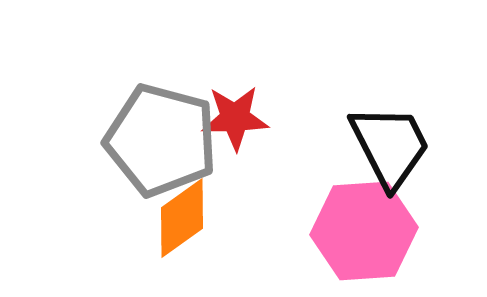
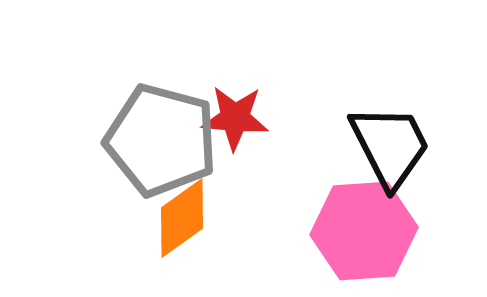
red star: rotated 6 degrees clockwise
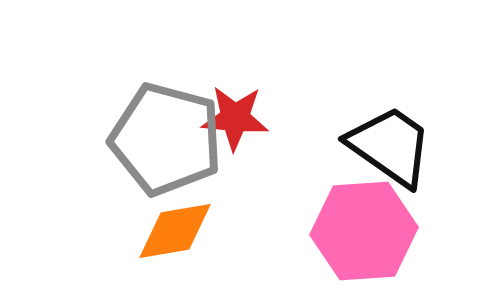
gray pentagon: moved 5 px right, 1 px up
black trapezoid: rotated 28 degrees counterclockwise
orange diamond: moved 7 px left, 13 px down; rotated 26 degrees clockwise
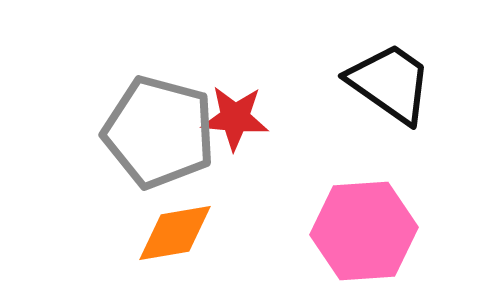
gray pentagon: moved 7 px left, 7 px up
black trapezoid: moved 63 px up
orange diamond: moved 2 px down
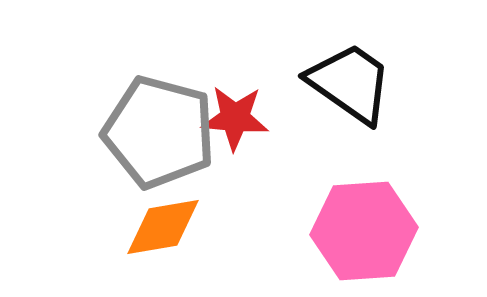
black trapezoid: moved 40 px left
orange diamond: moved 12 px left, 6 px up
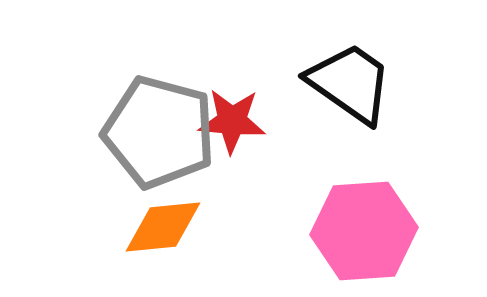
red star: moved 3 px left, 3 px down
orange diamond: rotated 4 degrees clockwise
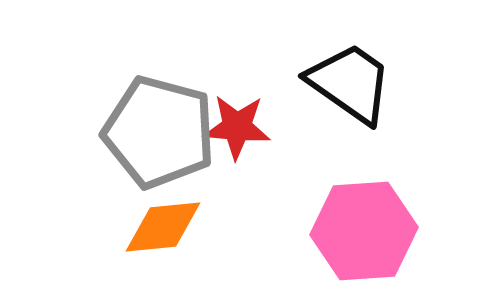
red star: moved 5 px right, 6 px down
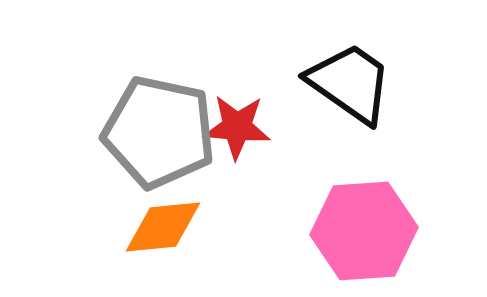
gray pentagon: rotated 3 degrees counterclockwise
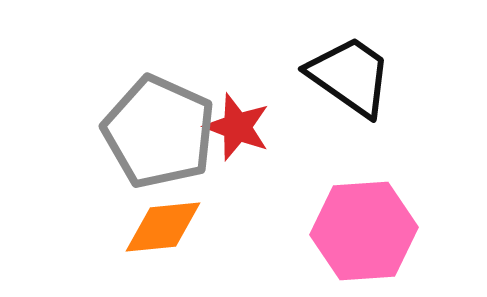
black trapezoid: moved 7 px up
red star: rotated 16 degrees clockwise
gray pentagon: rotated 12 degrees clockwise
